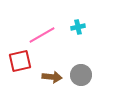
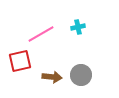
pink line: moved 1 px left, 1 px up
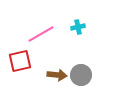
brown arrow: moved 5 px right, 2 px up
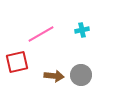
cyan cross: moved 4 px right, 3 px down
red square: moved 3 px left, 1 px down
brown arrow: moved 3 px left, 1 px down
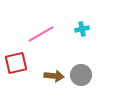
cyan cross: moved 1 px up
red square: moved 1 px left, 1 px down
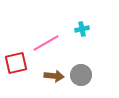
pink line: moved 5 px right, 9 px down
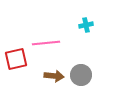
cyan cross: moved 4 px right, 4 px up
pink line: rotated 24 degrees clockwise
red square: moved 4 px up
